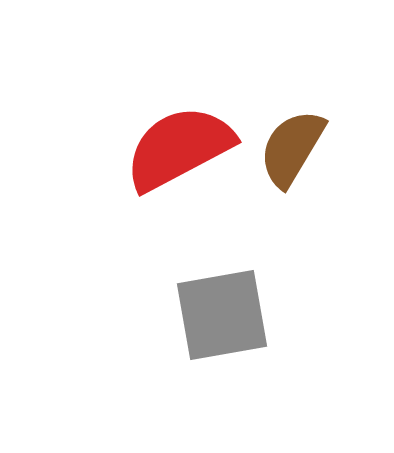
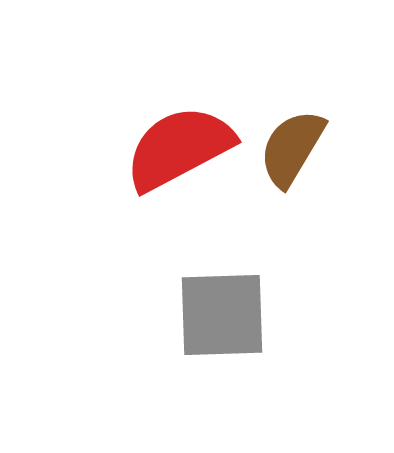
gray square: rotated 8 degrees clockwise
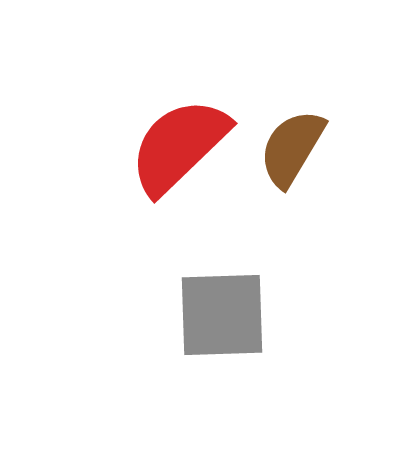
red semicircle: moved 2 px up; rotated 16 degrees counterclockwise
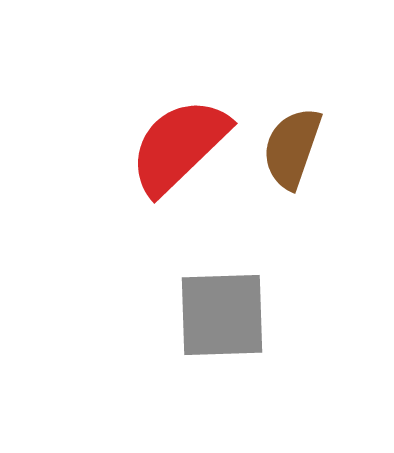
brown semicircle: rotated 12 degrees counterclockwise
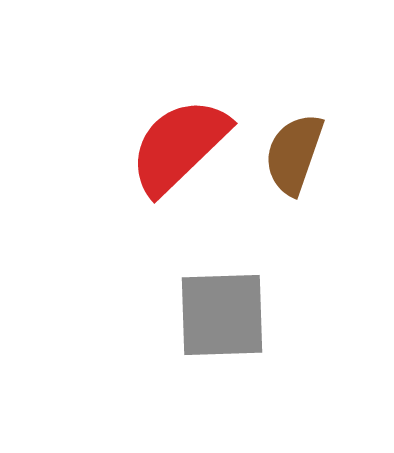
brown semicircle: moved 2 px right, 6 px down
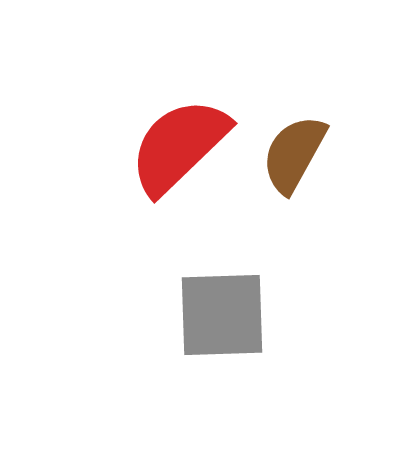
brown semicircle: rotated 10 degrees clockwise
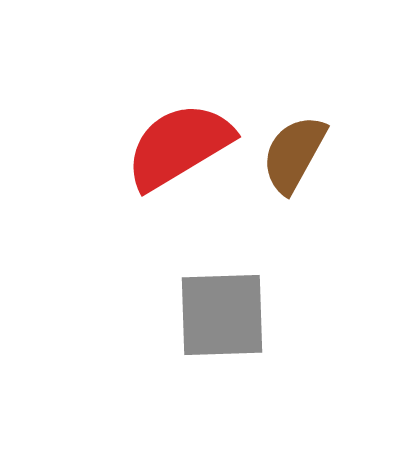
red semicircle: rotated 13 degrees clockwise
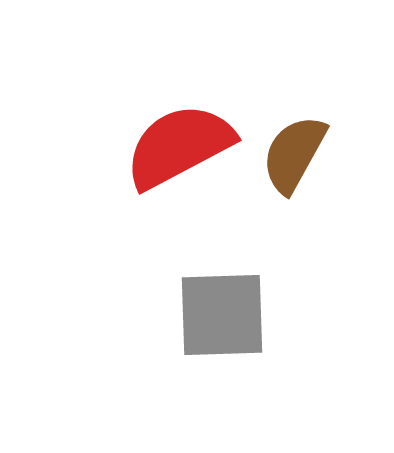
red semicircle: rotated 3 degrees clockwise
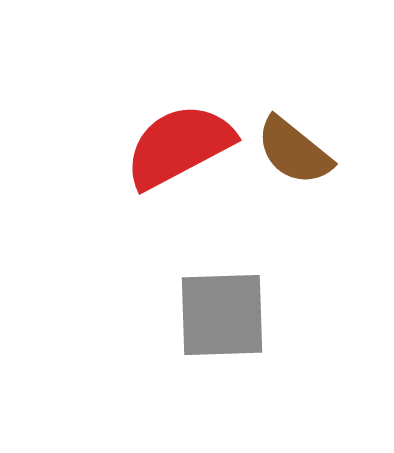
brown semicircle: moved 3 px up; rotated 80 degrees counterclockwise
